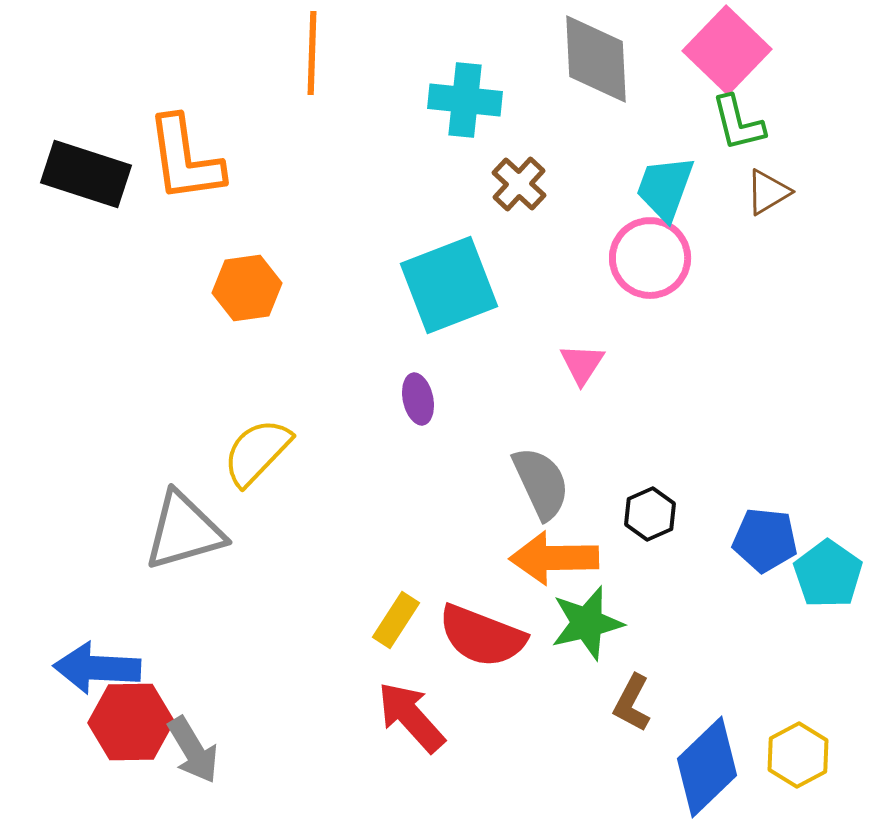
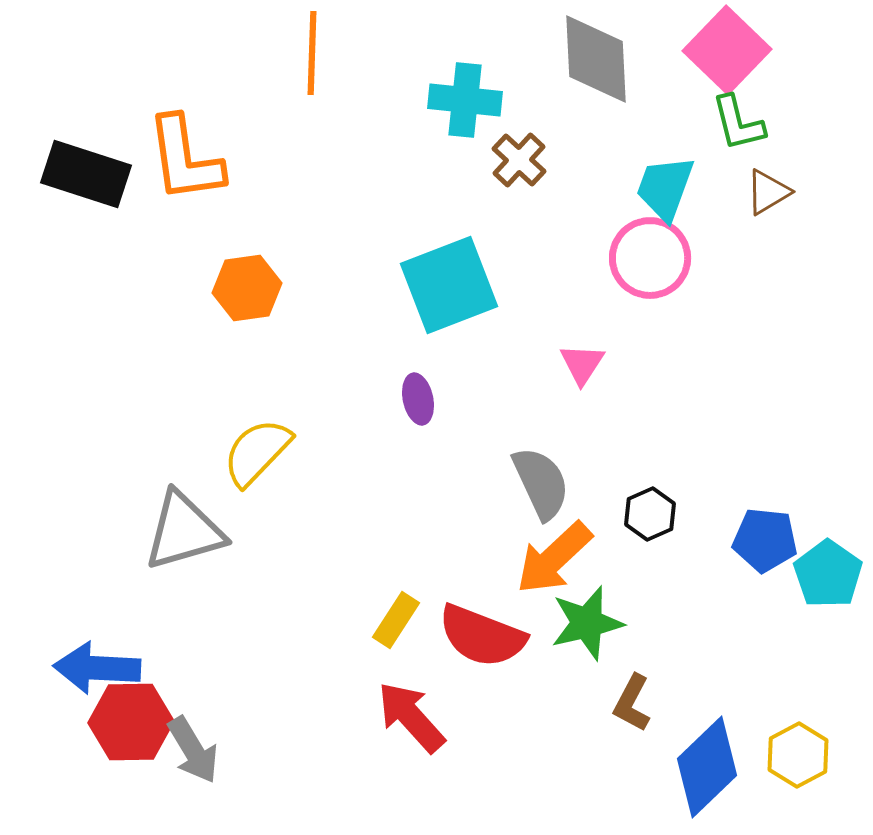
brown cross: moved 24 px up
orange arrow: rotated 42 degrees counterclockwise
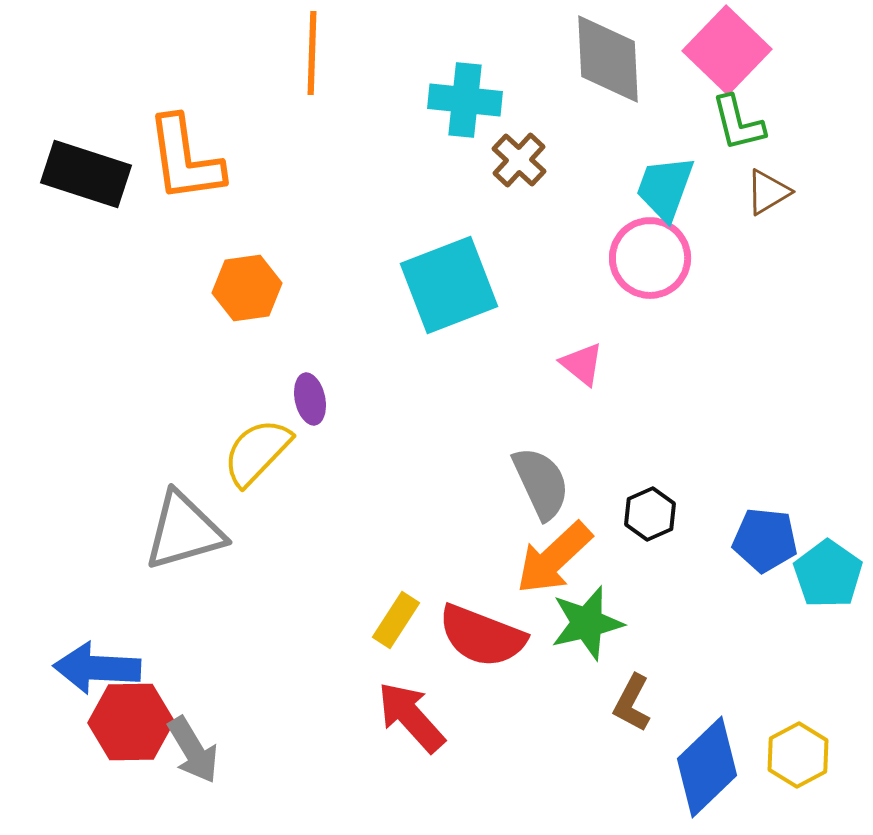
gray diamond: moved 12 px right
pink triangle: rotated 24 degrees counterclockwise
purple ellipse: moved 108 px left
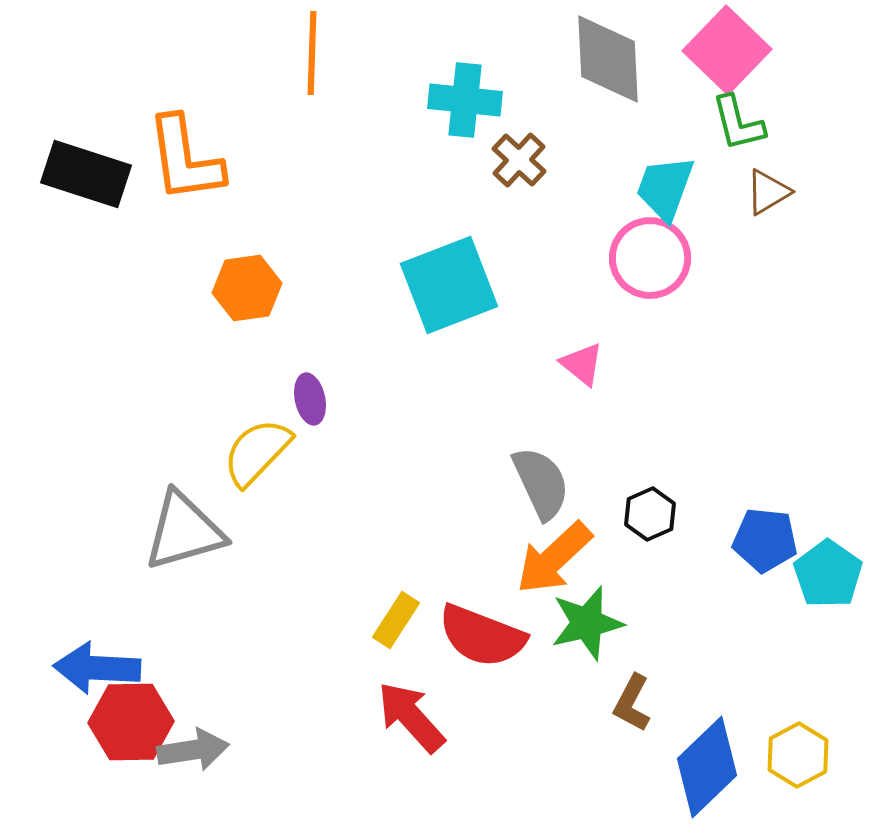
gray arrow: rotated 68 degrees counterclockwise
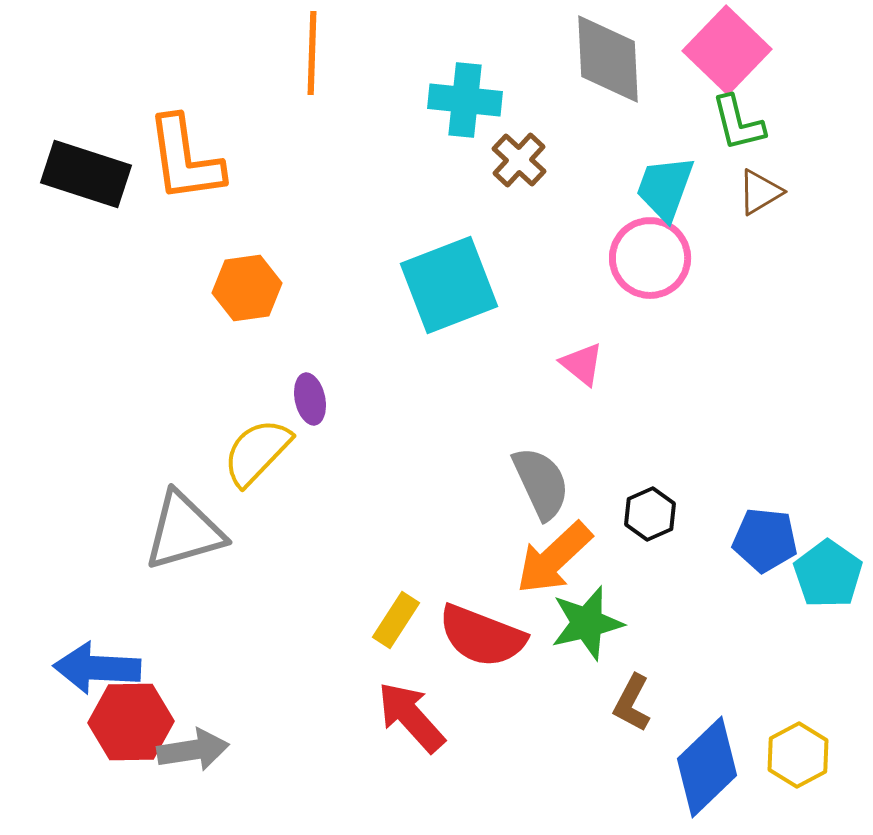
brown triangle: moved 8 px left
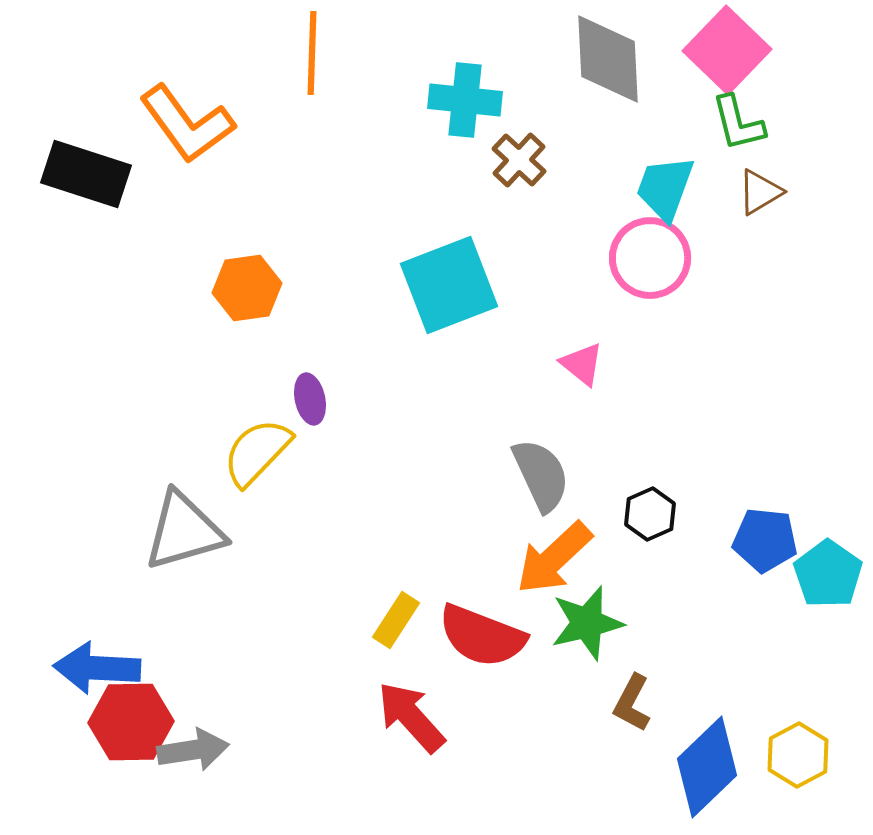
orange L-shape: moved 2 px right, 35 px up; rotated 28 degrees counterclockwise
gray semicircle: moved 8 px up
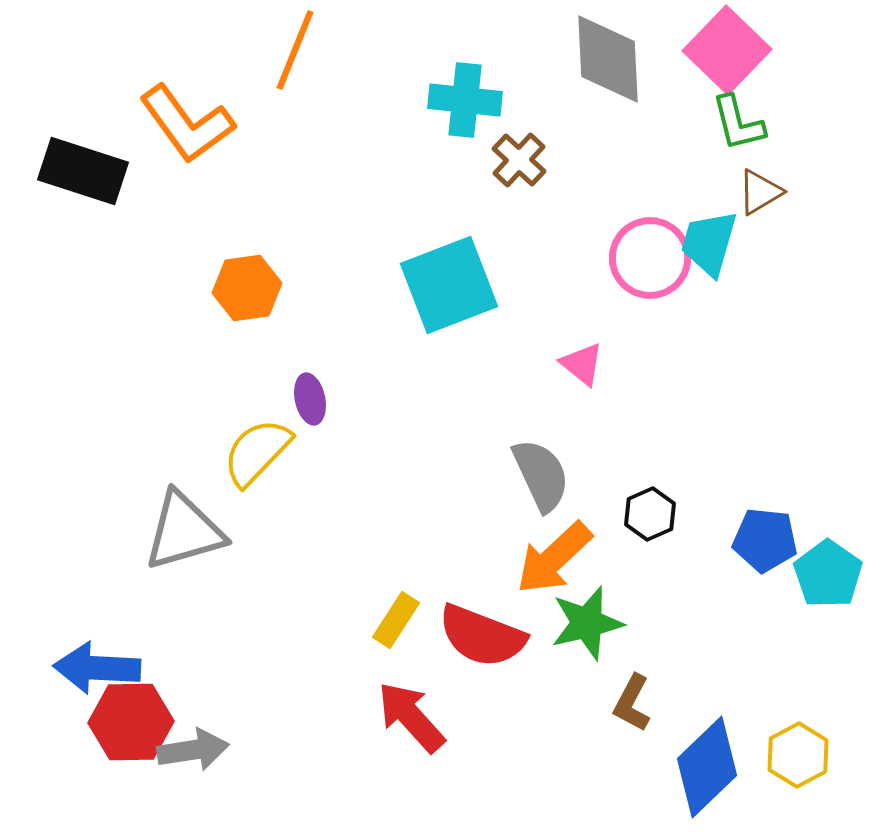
orange line: moved 17 px left, 3 px up; rotated 20 degrees clockwise
black rectangle: moved 3 px left, 3 px up
cyan trapezoid: moved 44 px right, 55 px down; rotated 4 degrees counterclockwise
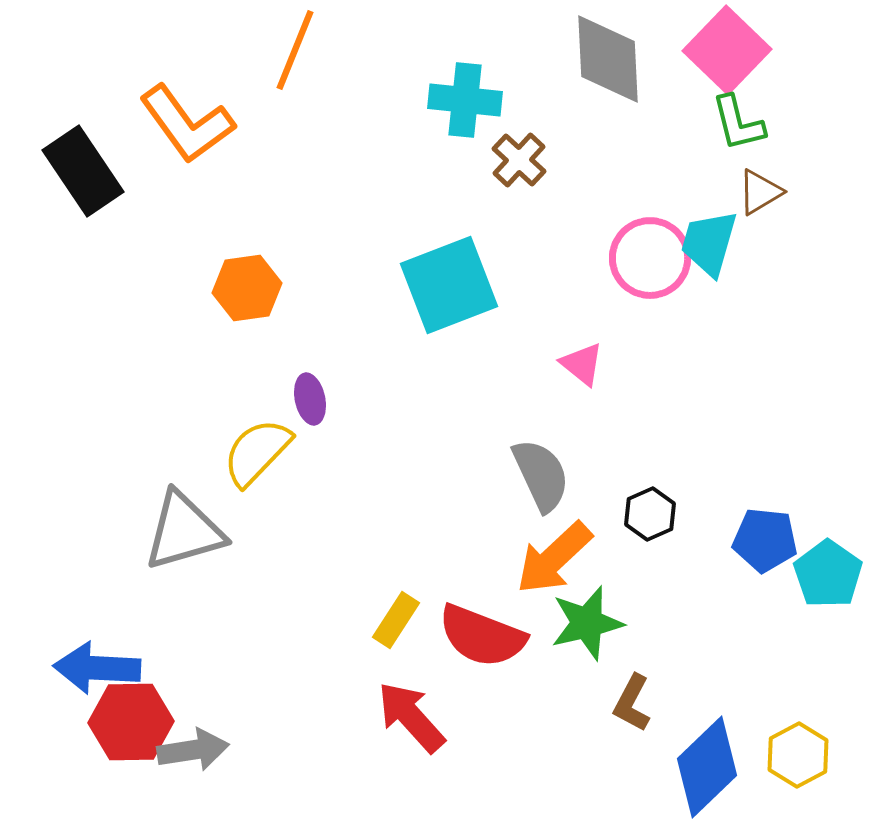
black rectangle: rotated 38 degrees clockwise
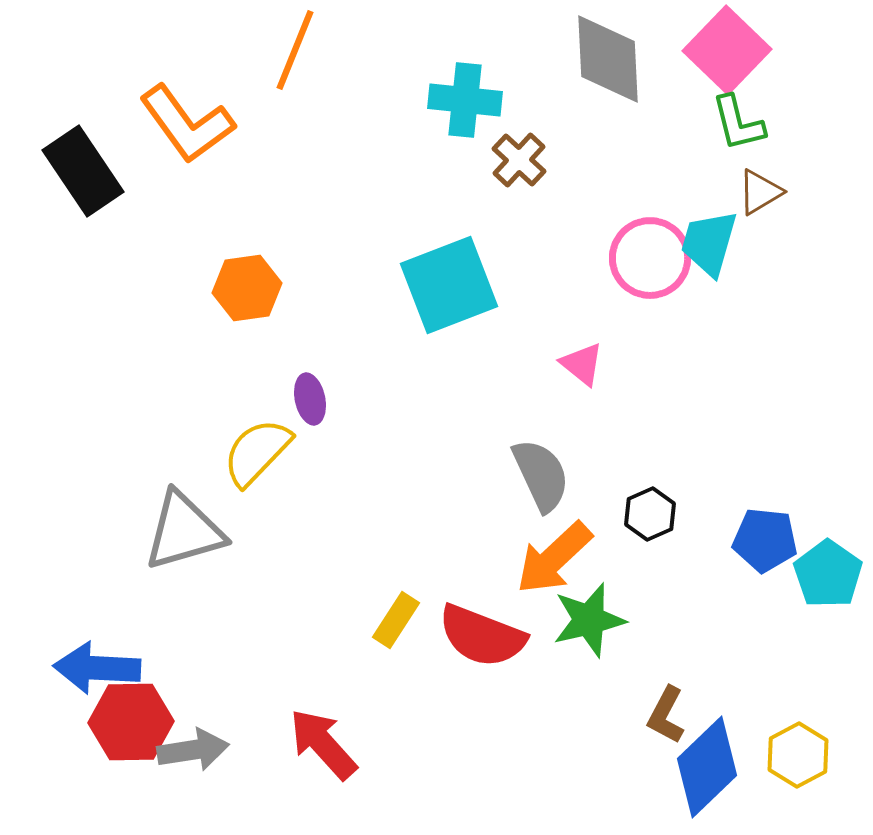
green star: moved 2 px right, 3 px up
brown L-shape: moved 34 px right, 12 px down
red arrow: moved 88 px left, 27 px down
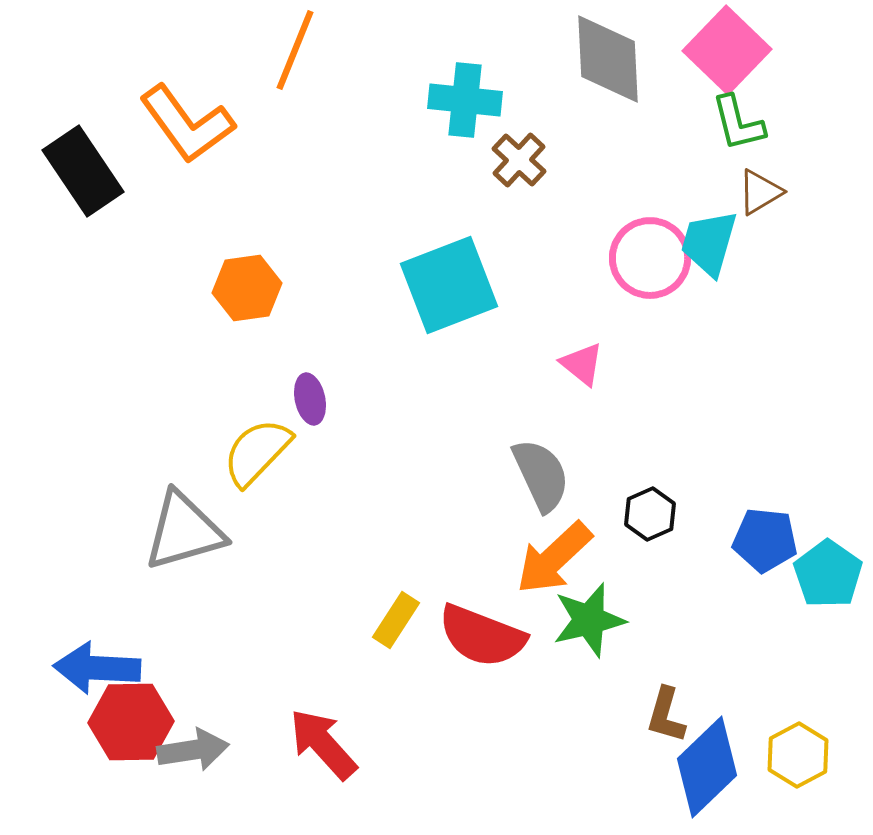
brown L-shape: rotated 12 degrees counterclockwise
